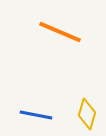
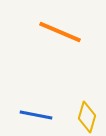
yellow diamond: moved 3 px down
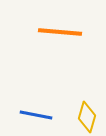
orange line: rotated 18 degrees counterclockwise
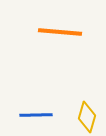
blue line: rotated 12 degrees counterclockwise
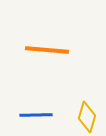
orange line: moved 13 px left, 18 px down
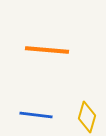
blue line: rotated 8 degrees clockwise
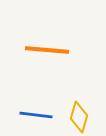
yellow diamond: moved 8 px left
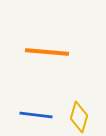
orange line: moved 2 px down
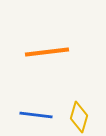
orange line: rotated 12 degrees counterclockwise
